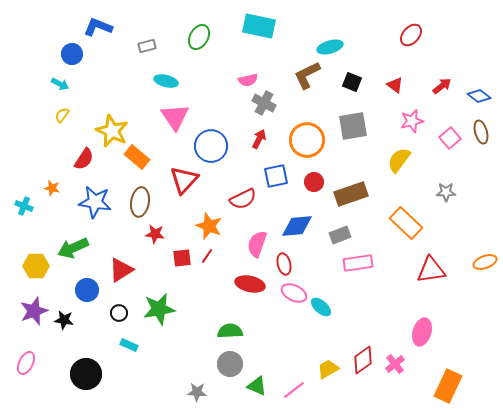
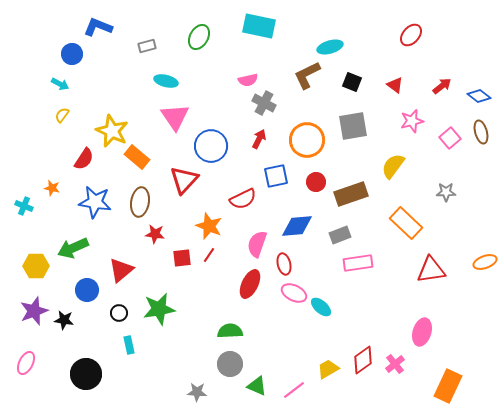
yellow semicircle at (399, 160): moved 6 px left, 6 px down
red circle at (314, 182): moved 2 px right
red line at (207, 256): moved 2 px right, 1 px up
red triangle at (121, 270): rotated 8 degrees counterclockwise
red ellipse at (250, 284): rotated 76 degrees counterclockwise
cyan rectangle at (129, 345): rotated 54 degrees clockwise
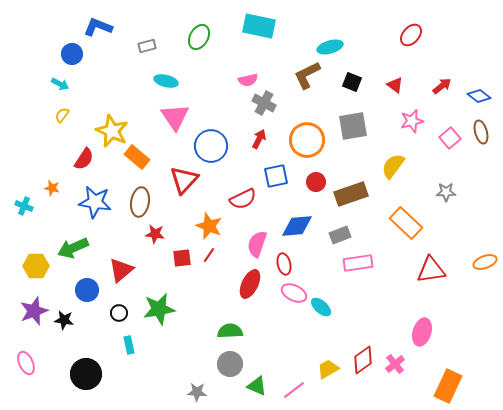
pink ellipse at (26, 363): rotated 50 degrees counterclockwise
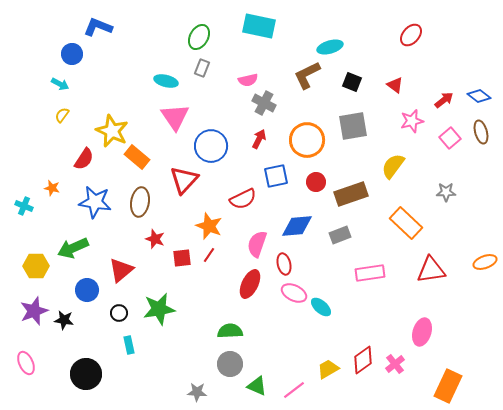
gray rectangle at (147, 46): moved 55 px right, 22 px down; rotated 54 degrees counterclockwise
red arrow at (442, 86): moved 2 px right, 14 px down
red star at (155, 234): moved 5 px down; rotated 12 degrees clockwise
pink rectangle at (358, 263): moved 12 px right, 10 px down
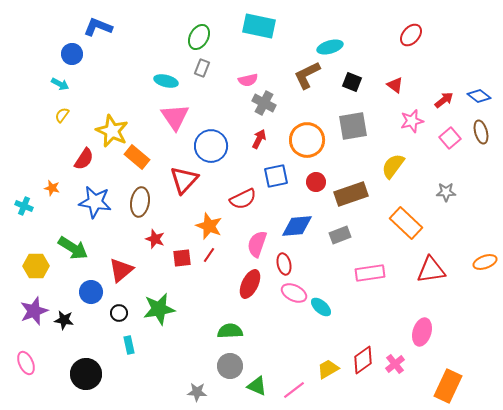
green arrow at (73, 248): rotated 124 degrees counterclockwise
blue circle at (87, 290): moved 4 px right, 2 px down
gray circle at (230, 364): moved 2 px down
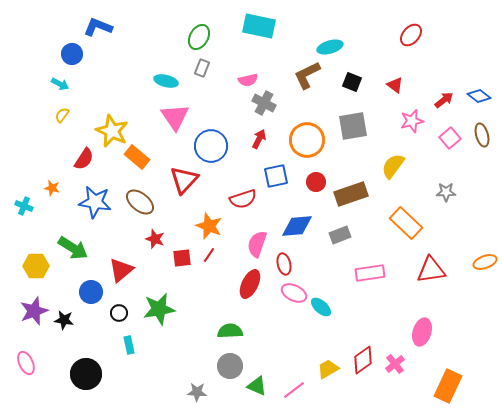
brown ellipse at (481, 132): moved 1 px right, 3 px down
red semicircle at (243, 199): rotated 8 degrees clockwise
brown ellipse at (140, 202): rotated 60 degrees counterclockwise
